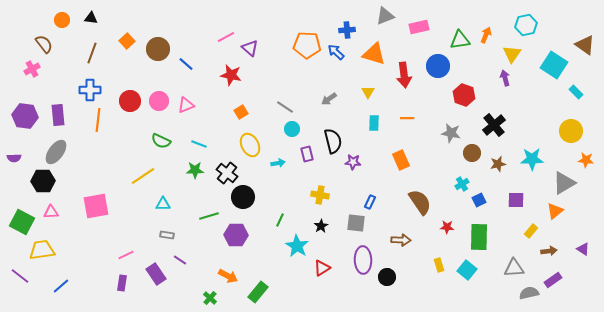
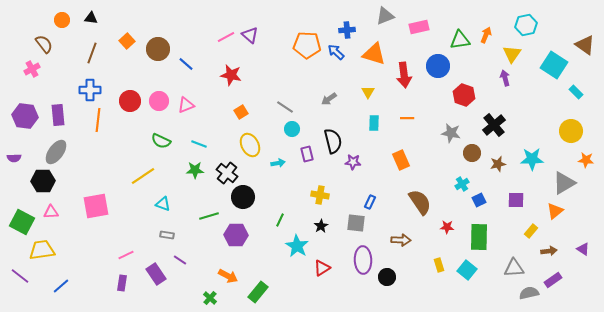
purple triangle at (250, 48): moved 13 px up
cyan triangle at (163, 204): rotated 21 degrees clockwise
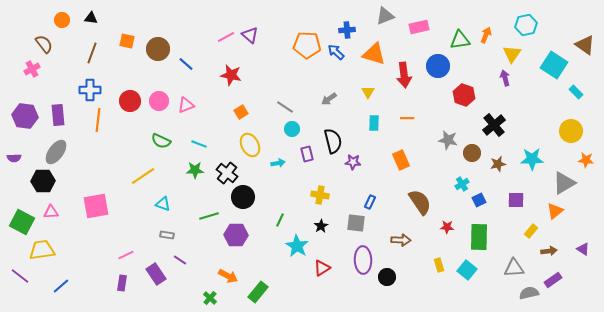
orange square at (127, 41): rotated 35 degrees counterclockwise
gray star at (451, 133): moved 3 px left, 7 px down
